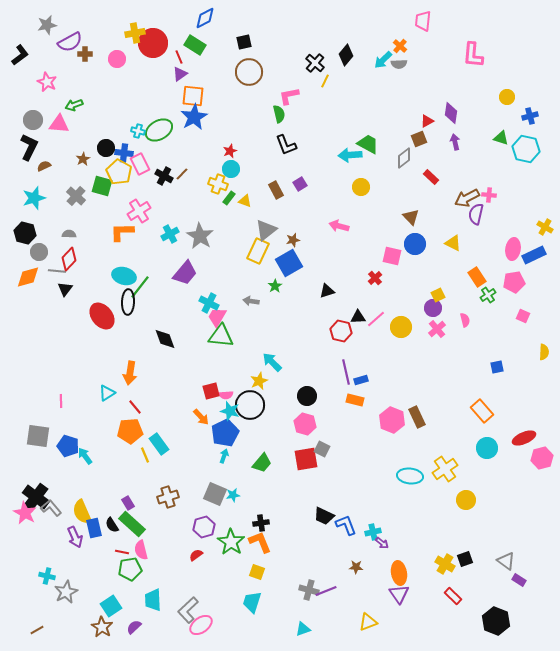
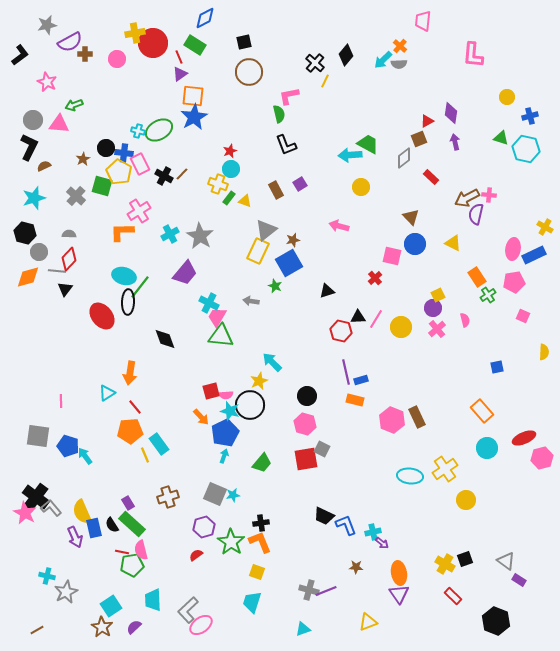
green star at (275, 286): rotated 16 degrees counterclockwise
pink line at (376, 319): rotated 18 degrees counterclockwise
green pentagon at (130, 569): moved 2 px right, 4 px up
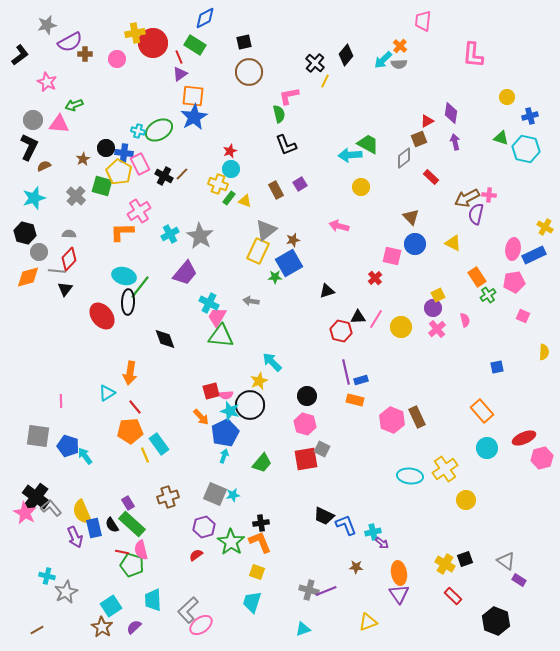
green star at (275, 286): moved 9 px up; rotated 24 degrees counterclockwise
green pentagon at (132, 565): rotated 25 degrees clockwise
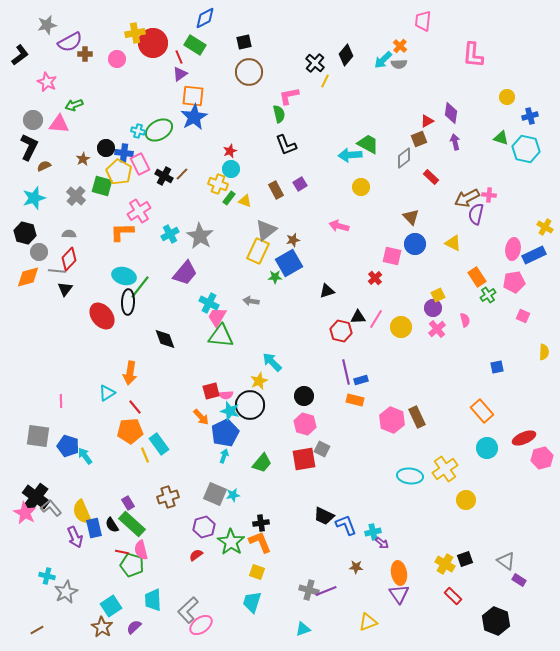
black circle at (307, 396): moved 3 px left
red square at (306, 459): moved 2 px left
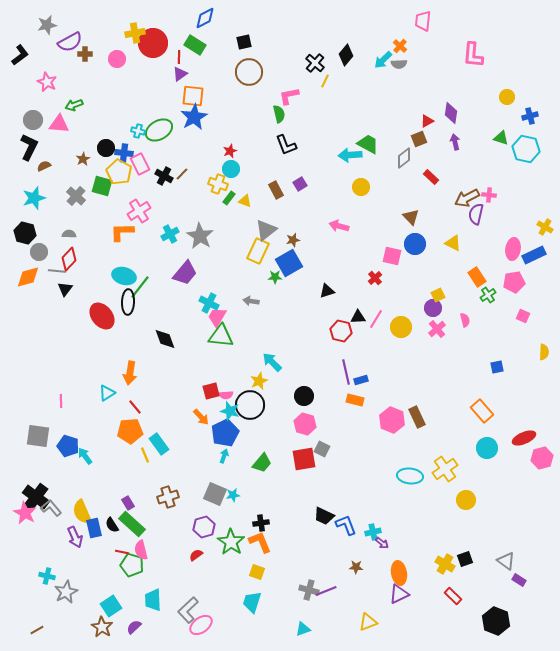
red line at (179, 57): rotated 24 degrees clockwise
purple triangle at (399, 594): rotated 40 degrees clockwise
